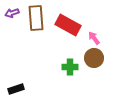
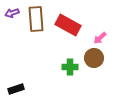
brown rectangle: moved 1 px down
pink arrow: moved 6 px right; rotated 96 degrees counterclockwise
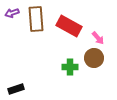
red rectangle: moved 1 px right, 1 px down
pink arrow: moved 2 px left; rotated 88 degrees counterclockwise
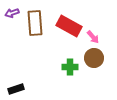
brown rectangle: moved 1 px left, 4 px down
pink arrow: moved 5 px left, 1 px up
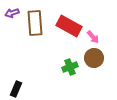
green cross: rotated 21 degrees counterclockwise
black rectangle: rotated 49 degrees counterclockwise
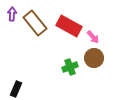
purple arrow: moved 1 px down; rotated 112 degrees clockwise
brown rectangle: rotated 35 degrees counterclockwise
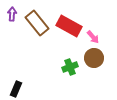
brown rectangle: moved 2 px right
